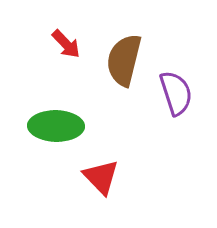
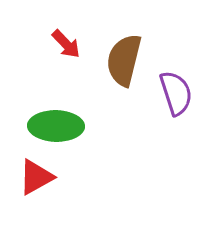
red triangle: moved 65 px left; rotated 45 degrees clockwise
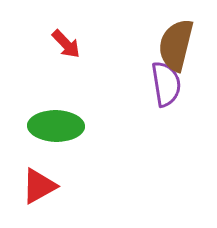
brown semicircle: moved 52 px right, 15 px up
purple semicircle: moved 10 px left, 9 px up; rotated 9 degrees clockwise
red triangle: moved 3 px right, 9 px down
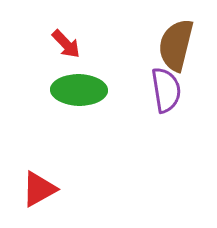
purple semicircle: moved 6 px down
green ellipse: moved 23 px right, 36 px up
red triangle: moved 3 px down
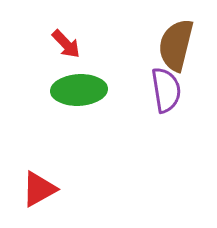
green ellipse: rotated 4 degrees counterclockwise
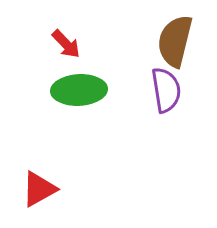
brown semicircle: moved 1 px left, 4 px up
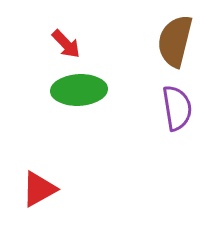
purple semicircle: moved 11 px right, 18 px down
